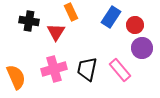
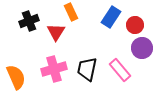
black cross: rotated 30 degrees counterclockwise
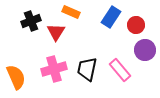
orange rectangle: rotated 42 degrees counterclockwise
black cross: moved 2 px right
red circle: moved 1 px right
purple circle: moved 3 px right, 2 px down
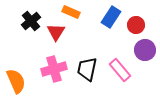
black cross: rotated 18 degrees counterclockwise
orange semicircle: moved 4 px down
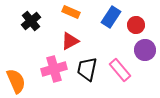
red triangle: moved 14 px right, 9 px down; rotated 30 degrees clockwise
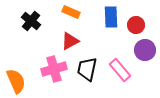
blue rectangle: rotated 35 degrees counterclockwise
black cross: rotated 12 degrees counterclockwise
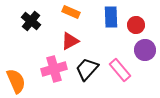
black trapezoid: rotated 30 degrees clockwise
